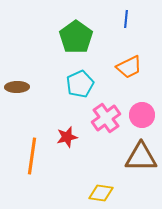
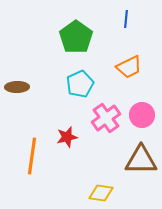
brown triangle: moved 3 px down
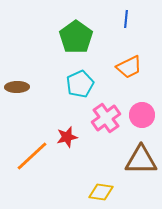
orange line: rotated 39 degrees clockwise
yellow diamond: moved 1 px up
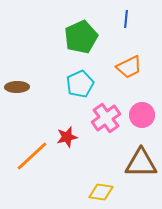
green pentagon: moved 5 px right; rotated 12 degrees clockwise
brown triangle: moved 3 px down
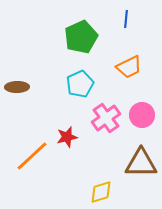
yellow diamond: rotated 25 degrees counterclockwise
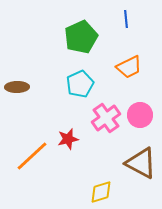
blue line: rotated 12 degrees counterclockwise
pink circle: moved 2 px left
red star: moved 1 px right, 2 px down
brown triangle: rotated 28 degrees clockwise
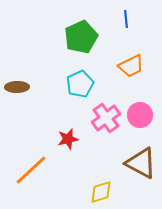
orange trapezoid: moved 2 px right, 1 px up
orange line: moved 1 px left, 14 px down
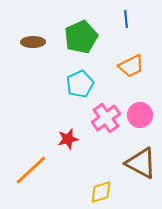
brown ellipse: moved 16 px right, 45 px up
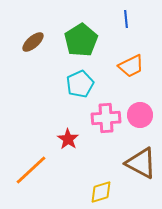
green pentagon: moved 3 px down; rotated 8 degrees counterclockwise
brown ellipse: rotated 40 degrees counterclockwise
pink cross: rotated 32 degrees clockwise
red star: rotated 25 degrees counterclockwise
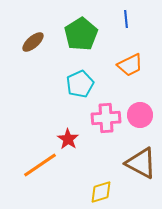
green pentagon: moved 6 px up
orange trapezoid: moved 1 px left, 1 px up
orange line: moved 9 px right, 5 px up; rotated 9 degrees clockwise
